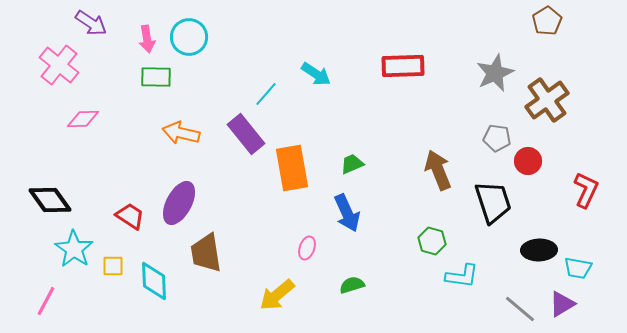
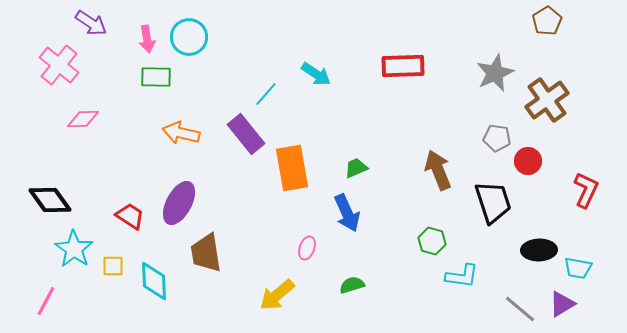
green trapezoid: moved 4 px right, 4 px down
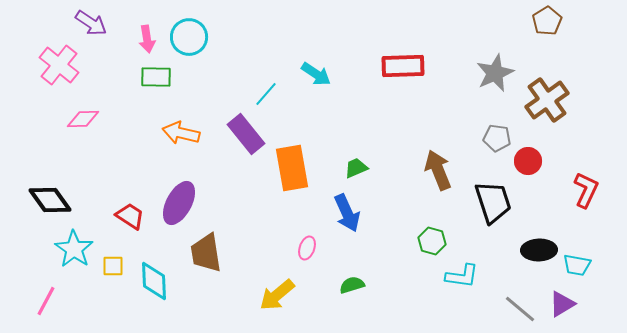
cyan trapezoid: moved 1 px left, 3 px up
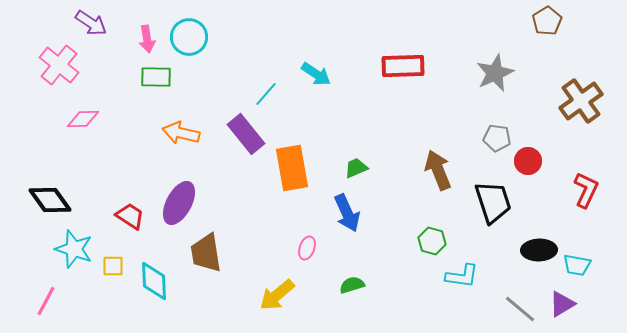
brown cross: moved 34 px right, 1 px down
cyan star: rotated 15 degrees counterclockwise
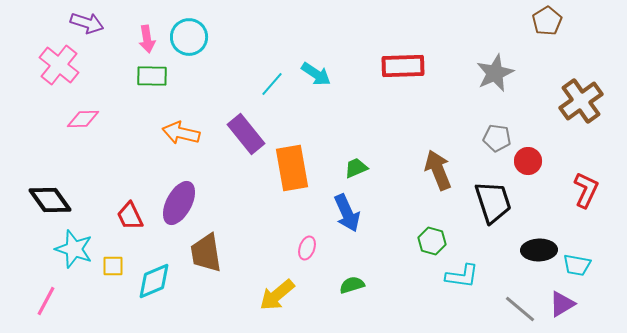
purple arrow: moved 4 px left; rotated 16 degrees counterclockwise
green rectangle: moved 4 px left, 1 px up
cyan line: moved 6 px right, 10 px up
red trapezoid: rotated 148 degrees counterclockwise
cyan diamond: rotated 69 degrees clockwise
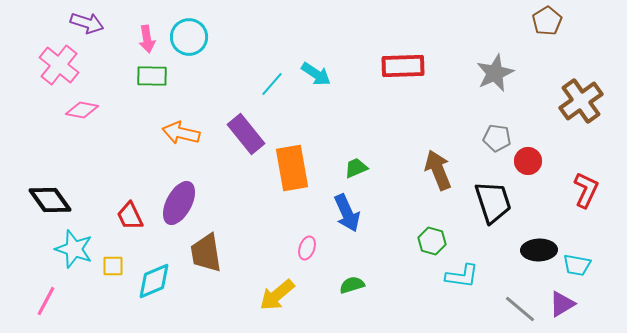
pink diamond: moved 1 px left, 9 px up; rotated 12 degrees clockwise
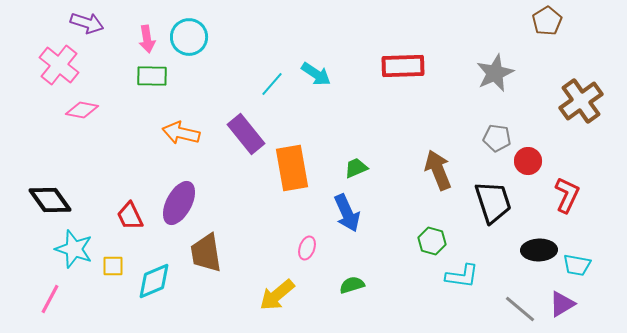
red L-shape: moved 19 px left, 5 px down
pink line: moved 4 px right, 2 px up
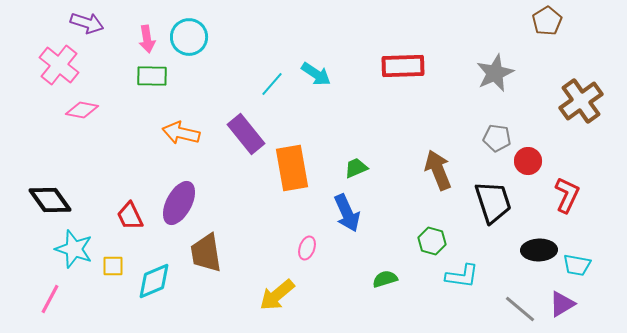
green semicircle: moved 33 px right, 6 px up
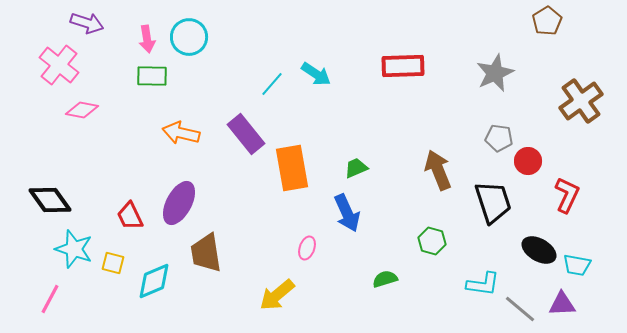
gray pentagon: moved 2 px right
black ellipse: rotated 32 degrees clockwise
yellow square: moved 3 px up; rotated 15 degrees clockwise
cyan L-shape: moved 21 px right, 8 px down
purple triangle: rotated 28 degrees clockwise
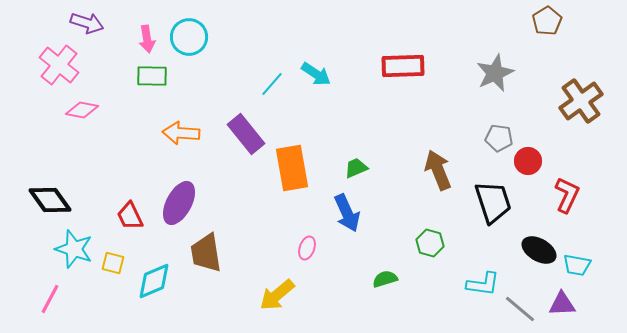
orange arrow: rotated 9 degrees counterclockwise
green hexagon: moved 2 px left, 2 px down
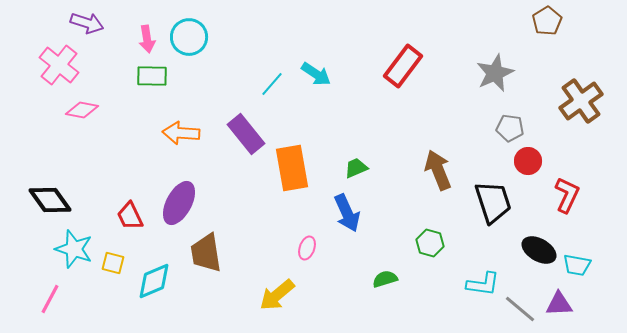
red rectangle: rotated 51 degrees counterclockwise
gray pentagon: moved 11 px right, 10 px up
purple triangle: moved 3 px left
